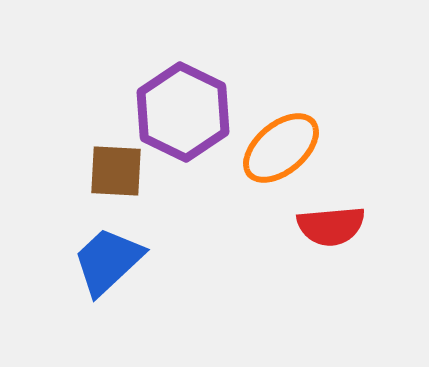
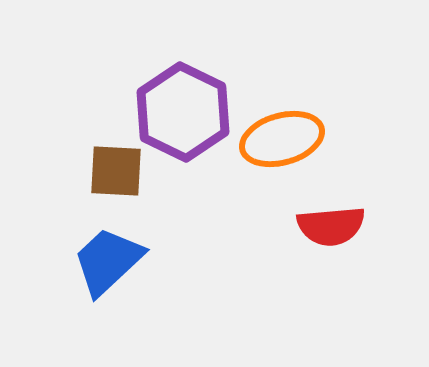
orange ellipse: moved 1 px right, 9 px up; rotated 24 degrees clockwise
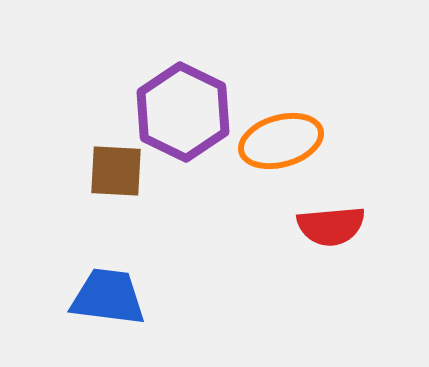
orange ellipse: moved 1 px left, 2 px down
blue trapezoid: moved 36 px down; rotated 50 degrees clockwise
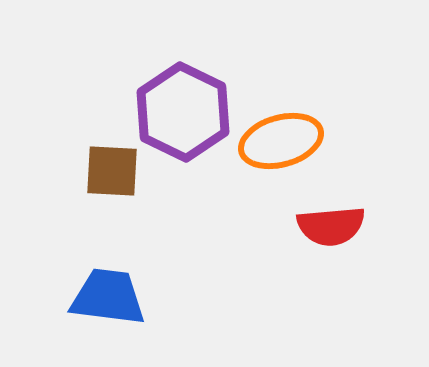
brown square: moved 4 px left
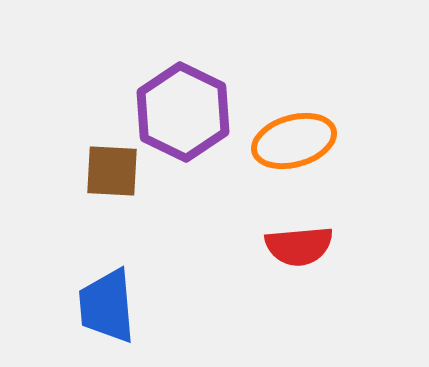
orange ellipse: moved 13 px right
red semicircle: moved 32 px left, 20 px down
blue trapezoid: moved 1 px left, 9 px down; rotated 102 degrees counterclockwise
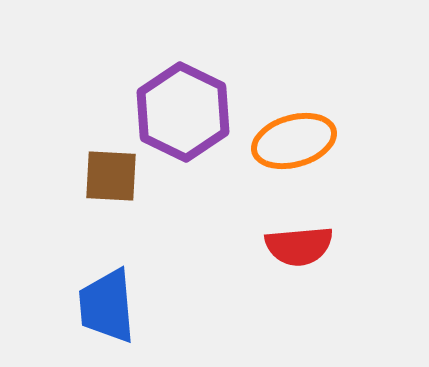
brown square: moved 1 px left, 5 px down
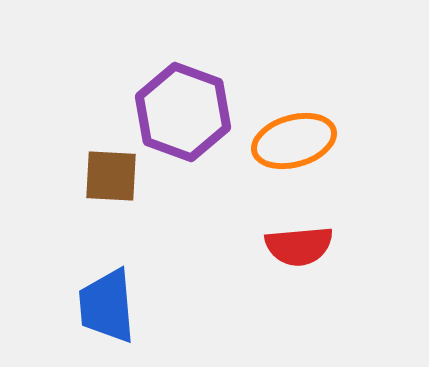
purple hexagon: rotated 6 degrees counterclockwise
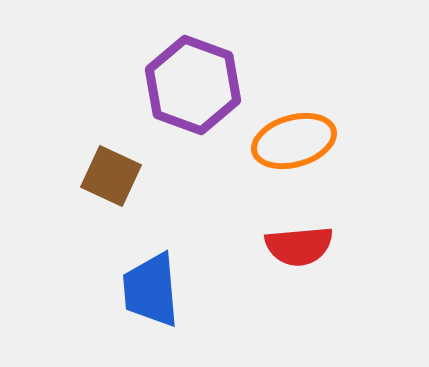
purple hexagon: moved 10 px right, 27 px up
brown square: rotated 22 degrees clockwise
blue trapezoid: moved 44 px right, 16 px up
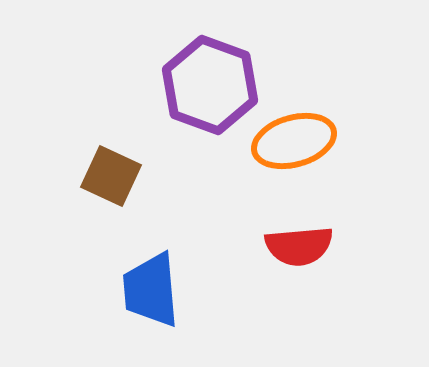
purple hexagon: moved 17 px right
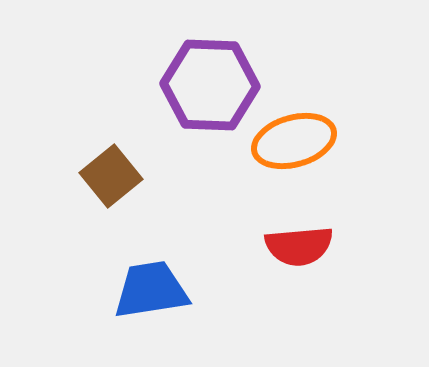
purple hexagon: rotated 18 degrees counterclockwise
brown square: rotated 26 degrees clockwise
blue trapezoid: rotated 86 degrees clockwise
